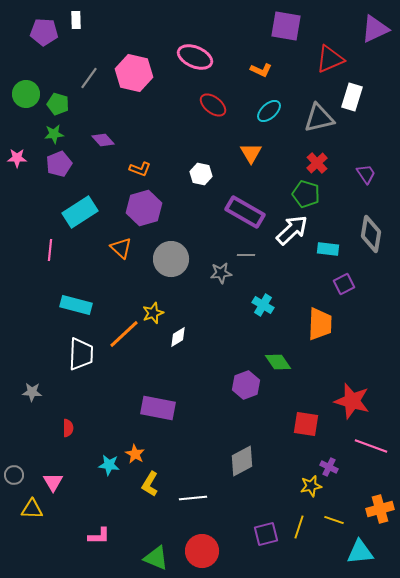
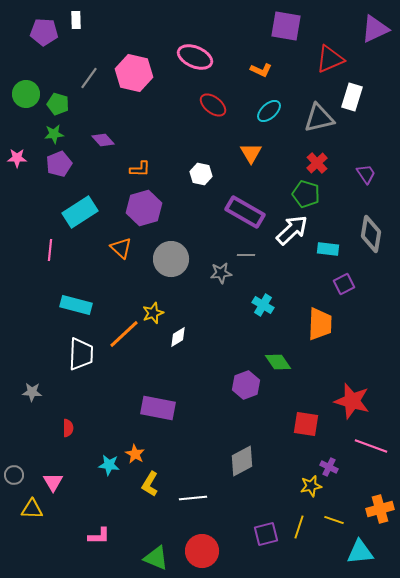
orange L-shape at (140, 169): rotated 20 degrees counterclockwise
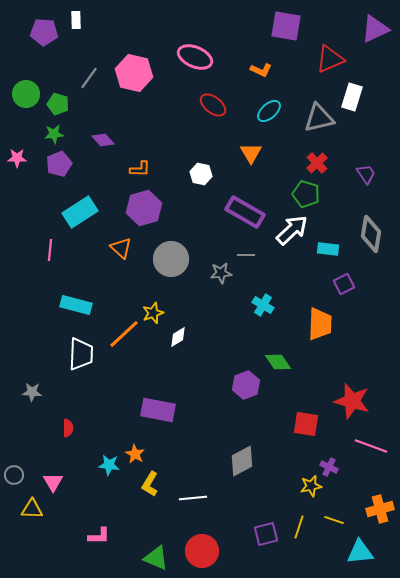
purple rectangle at (158, 408): moved 2 px down
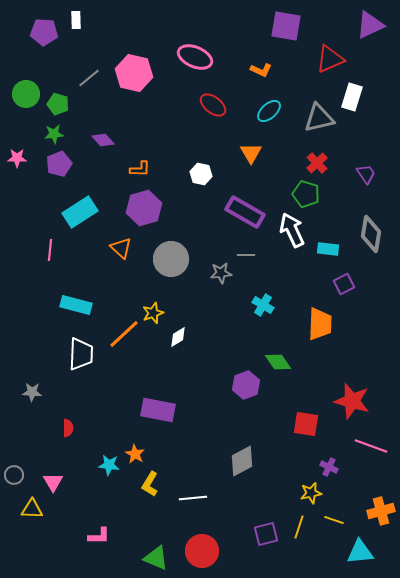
purple triangle at (375, 29): moved 5 px left, 4 px up
gray line at (89, 78): rotated 15 degrees clockwise
white arrow at (292, 230): rotated 72 degrees counterclockwise
yellow star at (311, 486): moved 7 px down
orange cross at (380, 509): moved 1 px right, 2 px down
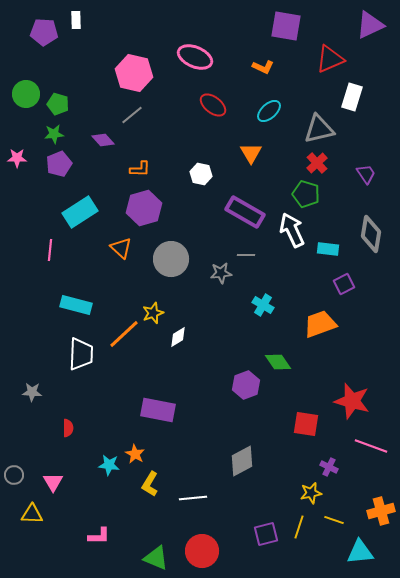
orange L-shape at (261, 70): moved 2 px right, 3 px up
gray line at (89, 78): moved 43 px right, 37 px down
gray triangle at (319, 118): moved 11 px down
orange trapezoid at (320, 324): rotated 112 degrees counterclockwise
yellow triangle at (32, 509): moved 5 px down
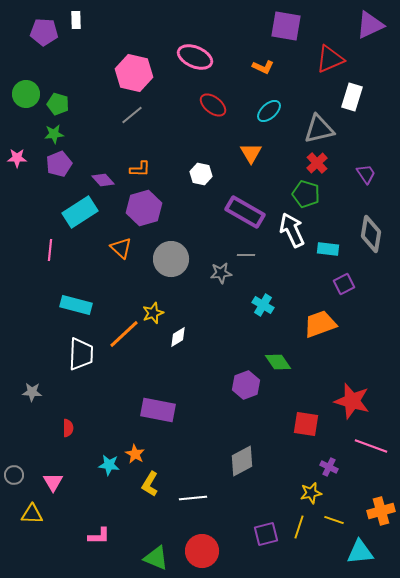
purple diamond at (103, 140): moved 40 px down
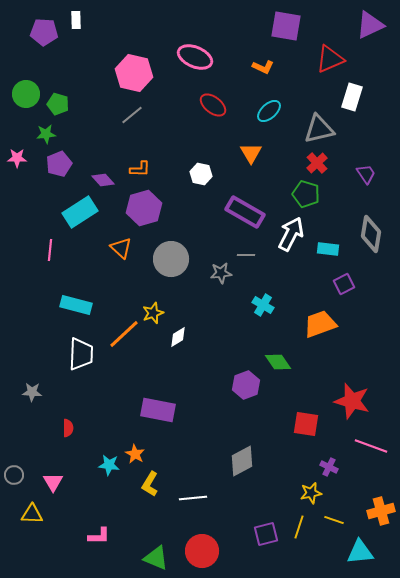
green star at (54, 134): moved 8 px left
white arrow at (292, 230): moved 1 px left, 4 px down; rotated 52 degrees clockwise
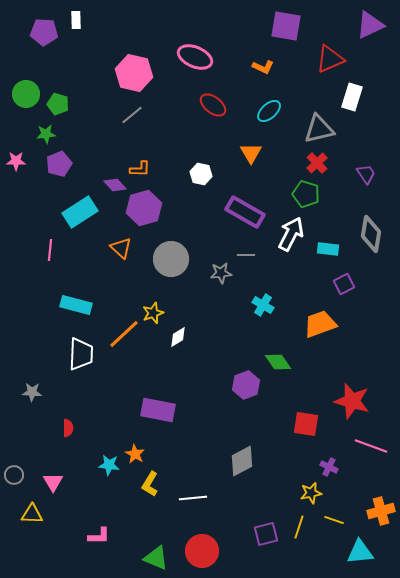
pink star at (17, 158): moved 1 px left, 3 px down
purple diamond at (103, 180): moved 12 px right, 5 px down
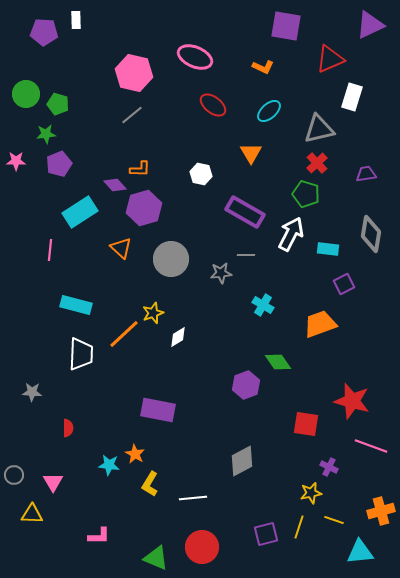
purple trapezoid at (366, 174): rotated 65 degrees counterclockwise
red circle at (202, 551): moved 4 px up
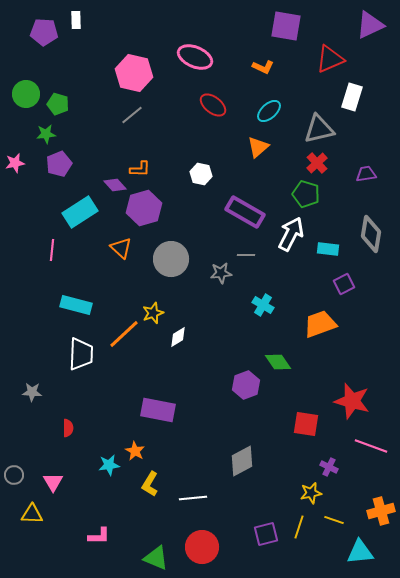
orange triangle at (251, 153): moved 7 px right, 6 px up; rotated 20 degrees clockwise
pink star at (16, 161): moved 1 px left, 2 px down; rotated 12 degrees counterclockwise
pink line at (50, 250): moved 2 px right
orange star at (135, 454): moved 3 px up
cyan star at (109, 465): rotated 15 degrees counterclockwise
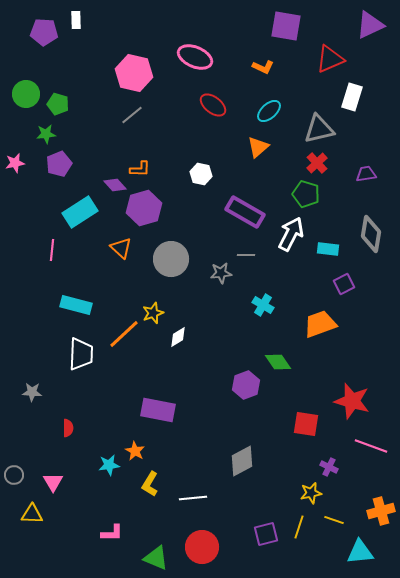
pink L-shape at (99, 536): moved 13 px right, 3 px up
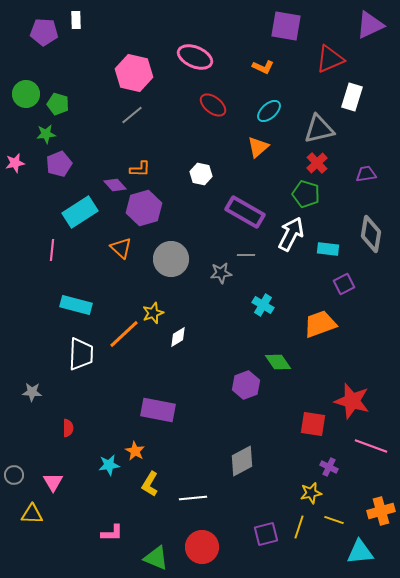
red square at (306, 424): moved 7 px right
